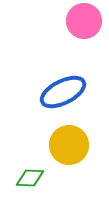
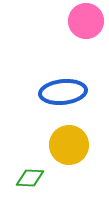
pink circle: moved 2 px right
blue ellipse: rotated 21 degrees clockwise
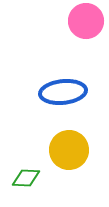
yellow circle: moved 5 px down
green diamond: moved 4 px left
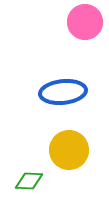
pink circle: moved 1 px left, 1 px down
green diamond: moved 3 px right, 3 px down
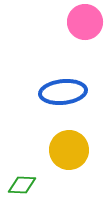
green diamond: moved 7 px left, 4 px down
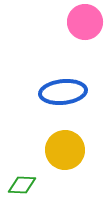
yellow circle: moved 4 px left
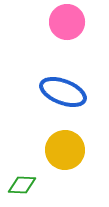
pink circle: moved 18 px left
blue ellipse: rotated 27 degrees clockwise
